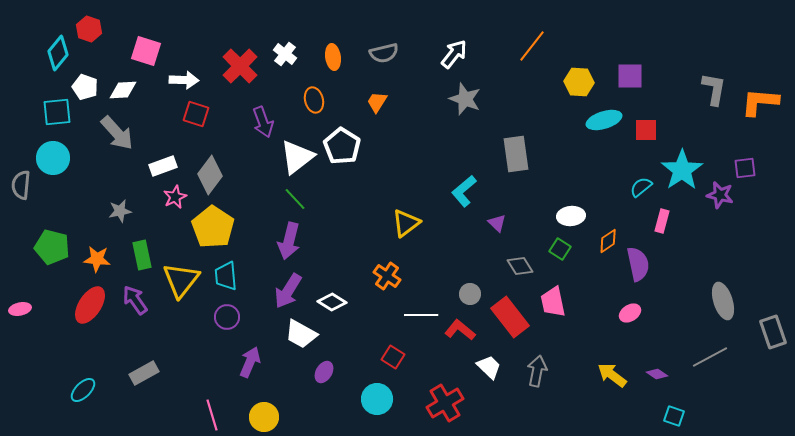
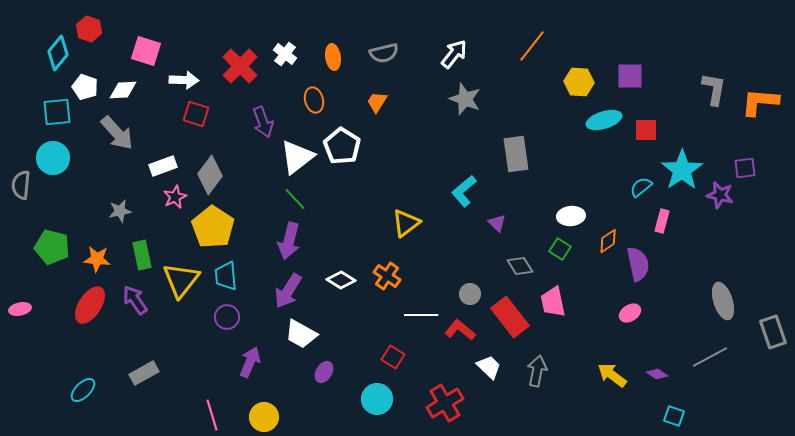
white diamond at (332, 302): moved 9 px right, 22 px up
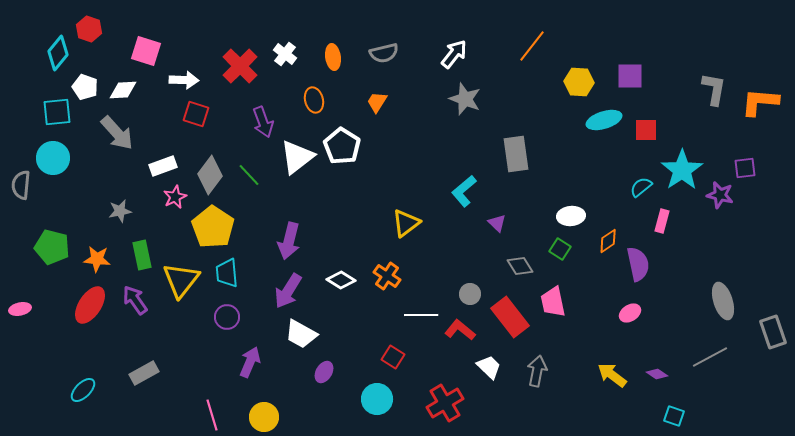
green line at (295, 199): moved 46 px left, 24 px up
cyan trapezoid at (226, 276): moved 1 px right, 3 px up
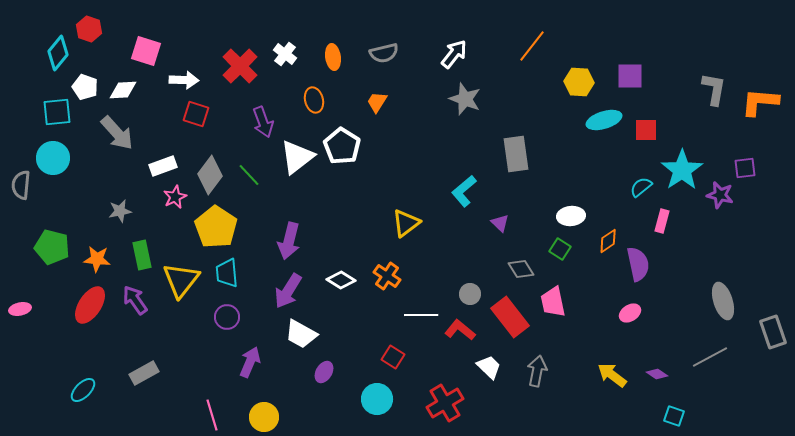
purple triangle at (497, 223): moved 3 px right
yellow pentagon at (213, 227): moved 3 px right
gray diamond at (520, 266): moved 1 px right, 3 px down
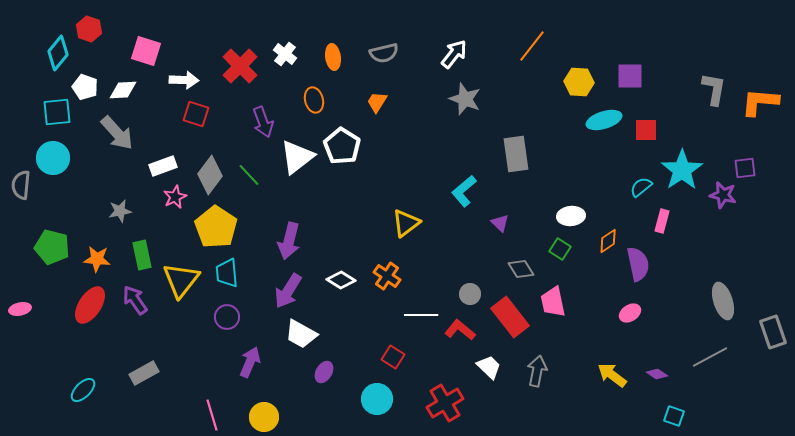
purple star at (720, 195): moved 3 px right
